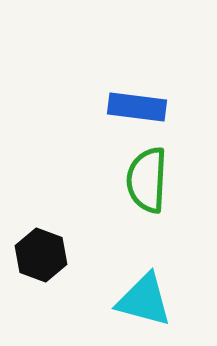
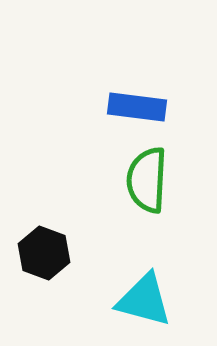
black hexagon: moved 3 px right, 2 px up
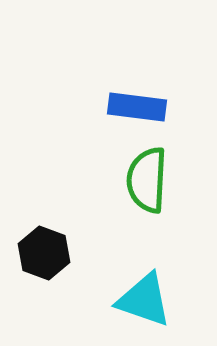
cyan triangle: rotated 4 degrees clockwise
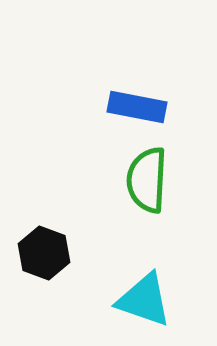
blue rectangle: rotated 4 degrees clockwise
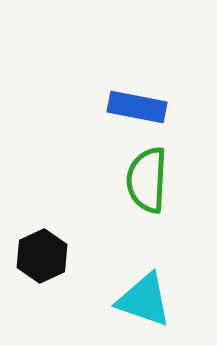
black hexagon: moved 2 px left, 3 px down; rotated 15 degrees clockwise
